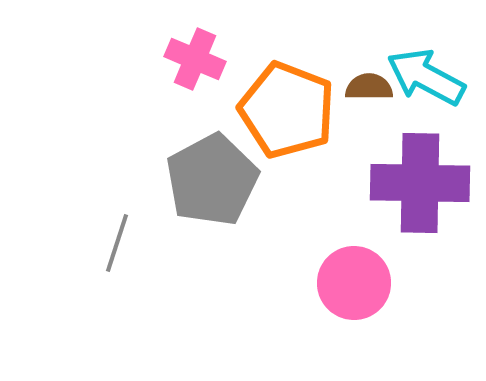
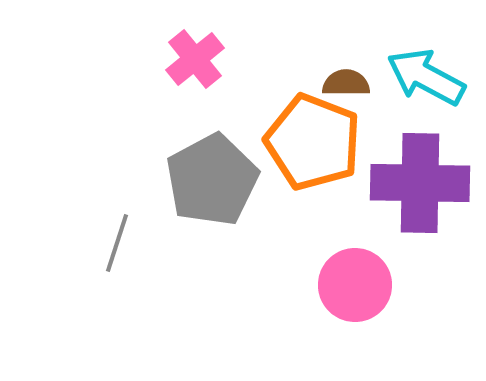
pink cross: rotated 28 degrees clockwise
brown semicircle: moved 23 px left, 4 px up
orange pentagon: moved 26 px right, 32 px down
pink circle: moved 1 px right, 2 px down
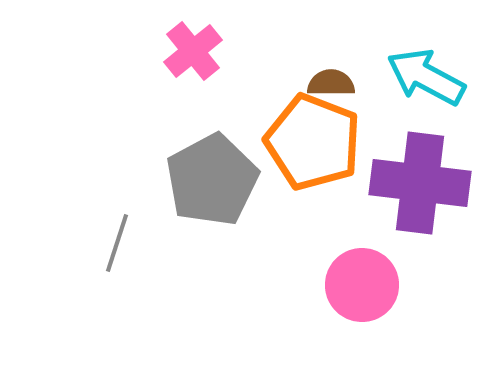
pink cross: moved 2 px left, 8 px up
brown semicircle: moved 15 px left
purple cross: rotated 6 degrees clockwise
pink circle: moved 7 px right
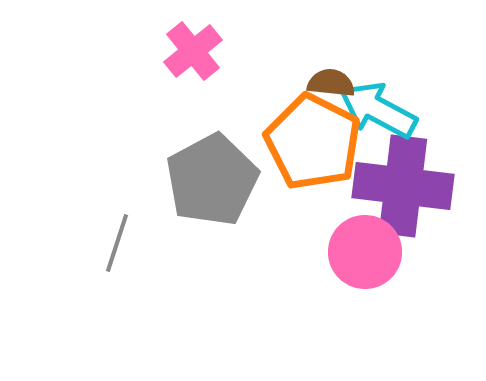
cyan arrow: moved 48 px left, 33 px down
brown semicircle: rotated 6 degrees clockwise
orange pentagon: rotated 6 degrees clockwise
purple cross: moved 17 px left, 3 px down
pink circle: moved 3 px right, 33 px up
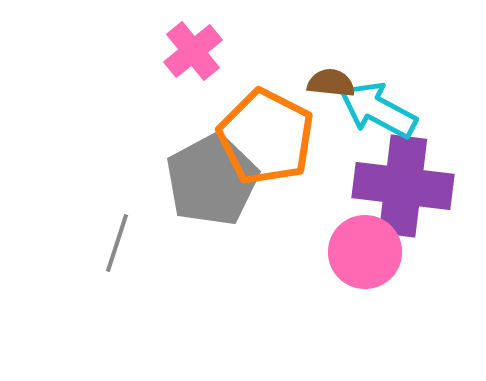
orange pentagon: moved 47 px left, 5 px up
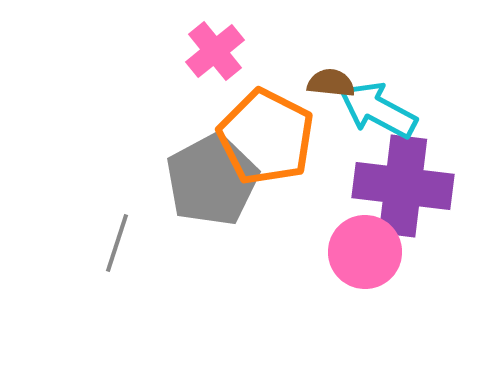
pink cross: moved 22 px right
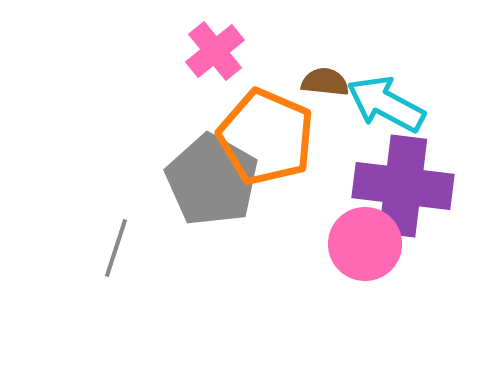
brown semicircle: moved 6 px left, 1 px up
cyan arrow: moved 8 px right, 6 px up
orange pentagon: rotated 4 degrees counterclockwise
gray pentagon: rotated 14 degrees counterclockwise
gray line: moved 1 px left, 5 px down
pink circle: moved 8 px up
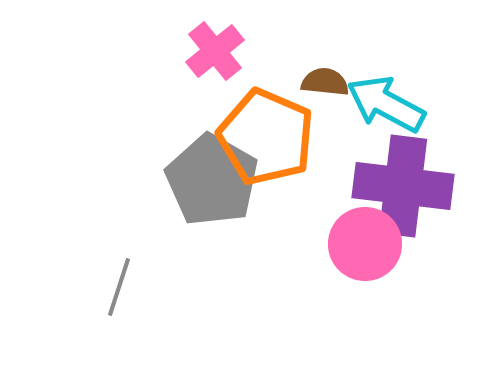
gray line: moved 3 px right, 39 px down
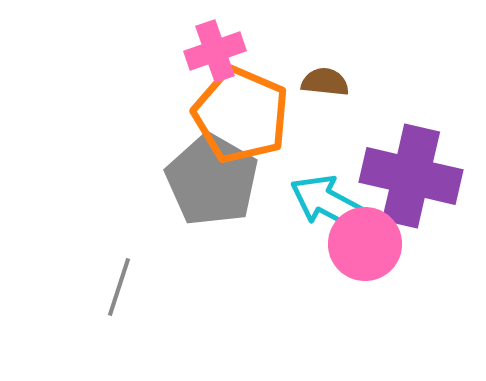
pink cross: rotated 20 degrees clockwise
cyan arrow: moved 57 px left, 99 px down
orange pentagon: moved 25 px left, 22 px up
purple cross: moved 8 px right, 10 px up; rotated 6 degrees clockwise
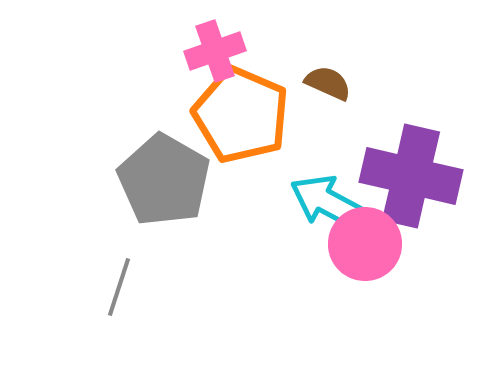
brown semicircle: moved 3 px right, 1 px down; rotated 18 degrees clockwise
gray pentagon: moved 48 px left
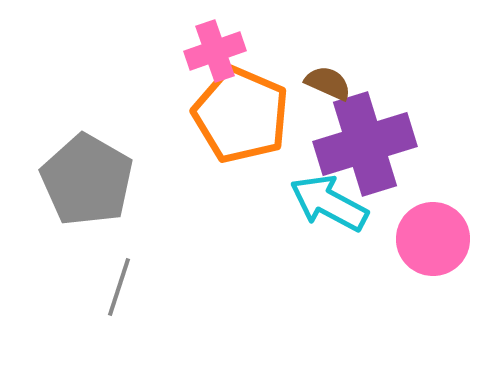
purple cross: moved 46 px left, 32 px up; rotated 30 degrees counterclockwise
gray pentagon: moved 77 px left
pink circle: moved 68 px right, 5 px up
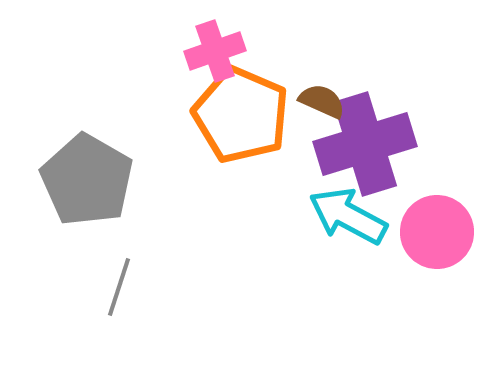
brown semicircle: moved 6 px left, 18 px down
cyan arrow: moved 19 px right, 13 px down
pink circle: moved 4 px right, 7 px up
